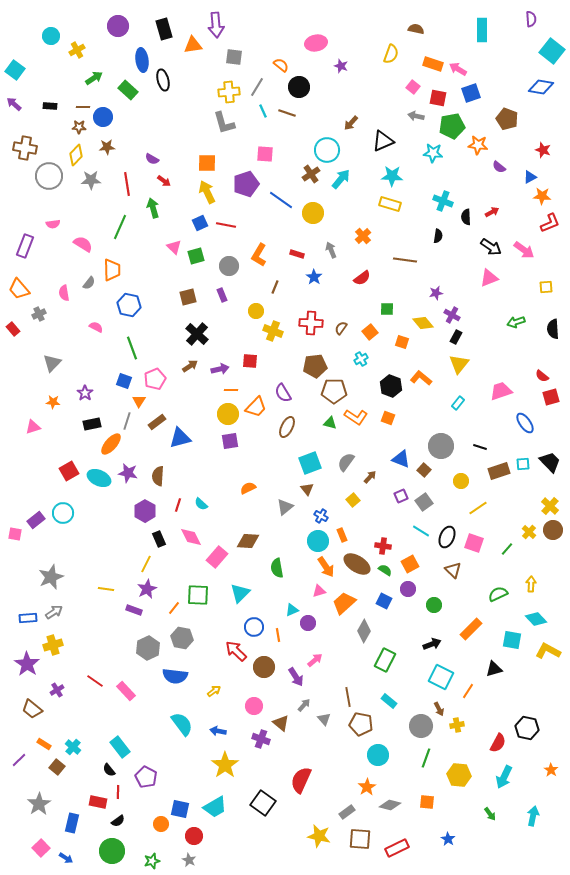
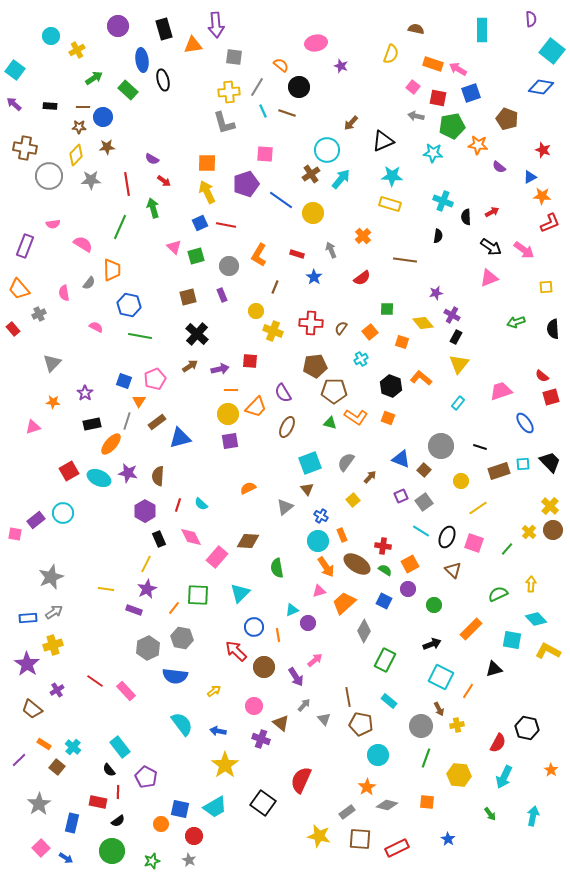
green line at (132, 348): moved 8 px right, 12 px up; rotated 60 degrees counterclockwise
gray diamond at (390, 805): moved 3 px left
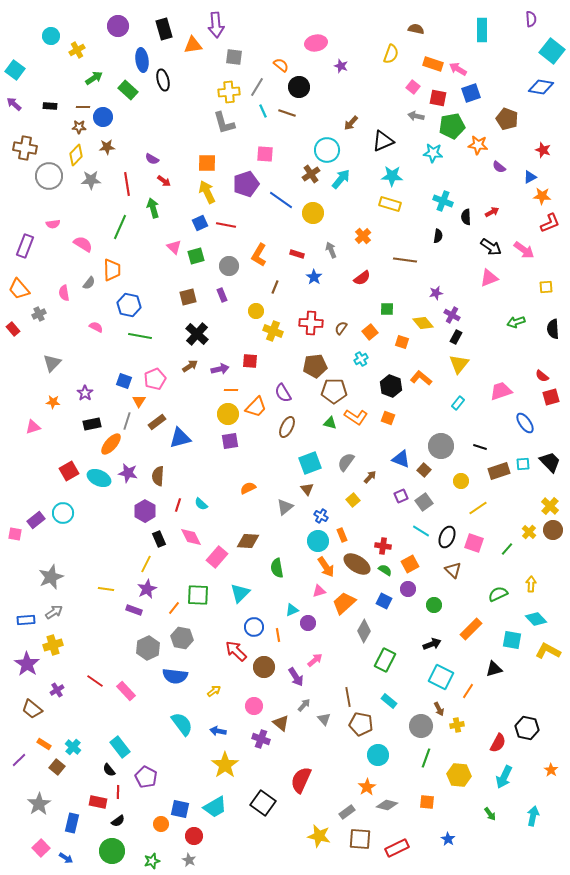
blue rectangle at (28, 618): moved 2 px left, 2 px down
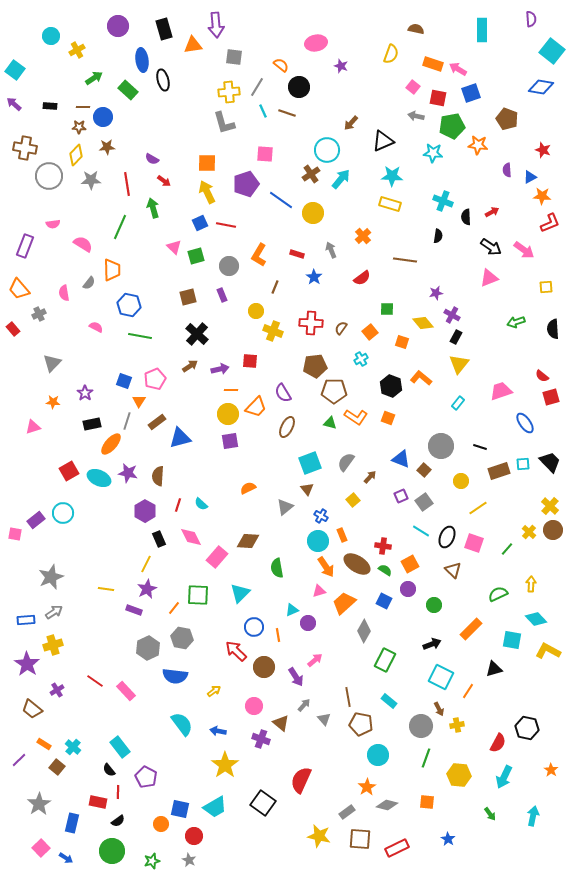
purple semicircle at (499, 167): moved 8 px right, 3 px down; rotated 48 degrees clockwise
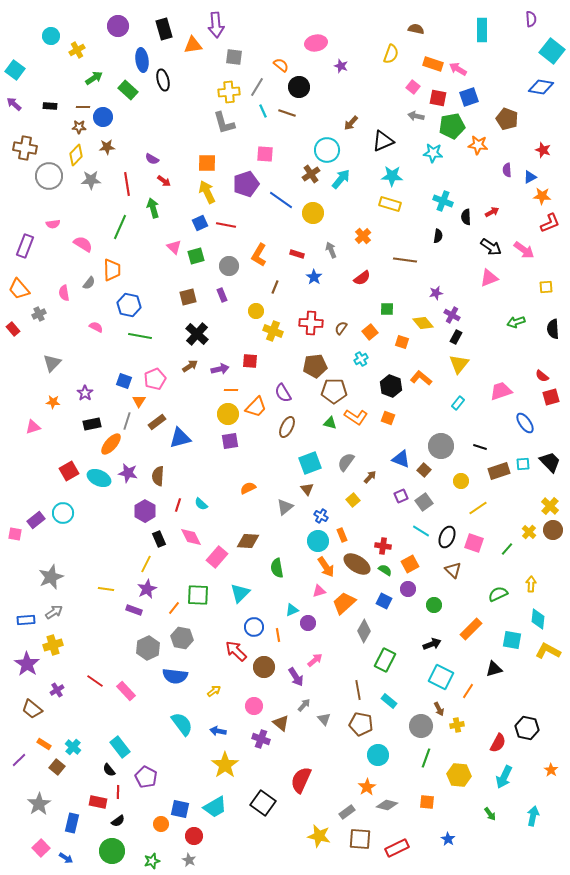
blue square at (471, 93): moved 2 px left, 4 px down
cyan diamond at (536, 619): moved 2 px right; rotated 50 degrees clockwise
brown line at (348, 697): moved 10 px right, 7 px up
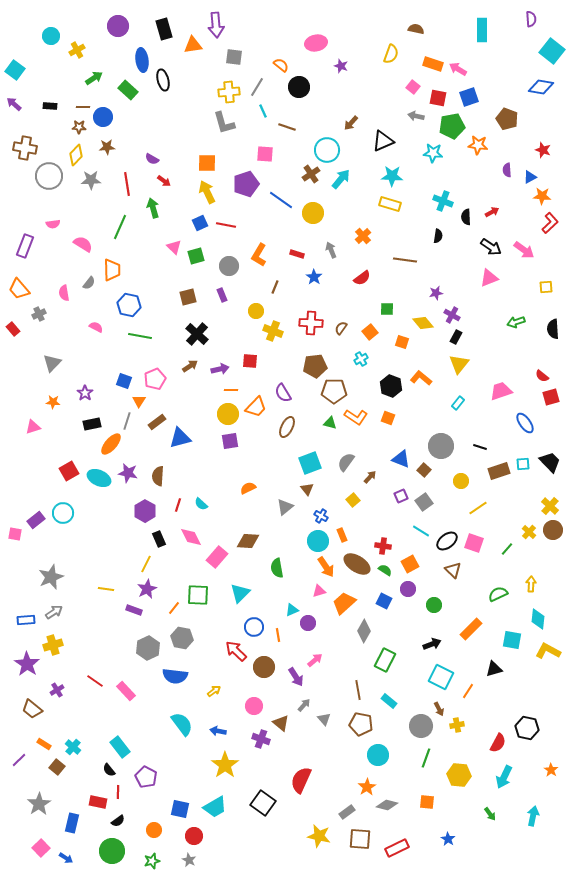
brown line at (287, 113): moved 14 px down
red L-shape at (550, 223): rotated 20 degrees counterclockwise
black ellipse at (447, 537): moved 4 px down; rotated 30 degrees clockwise
orange circle at (161, 824): moved 7 px left, 6 px down
